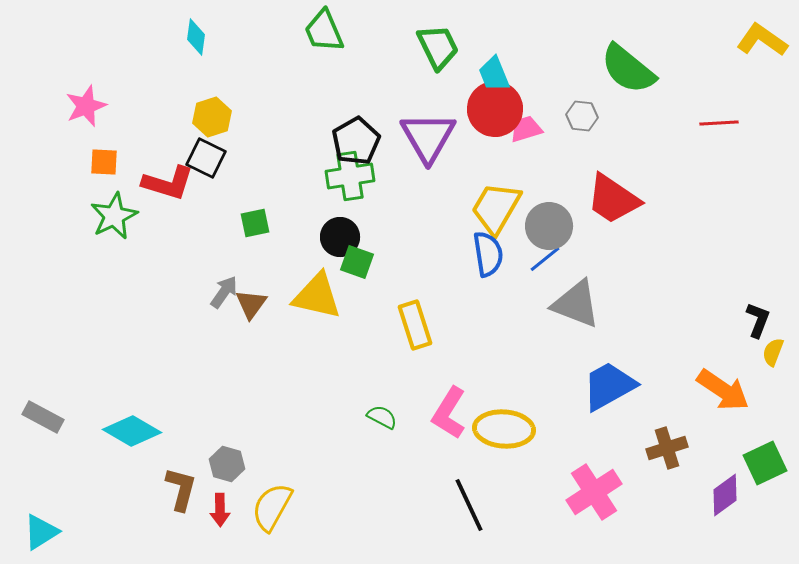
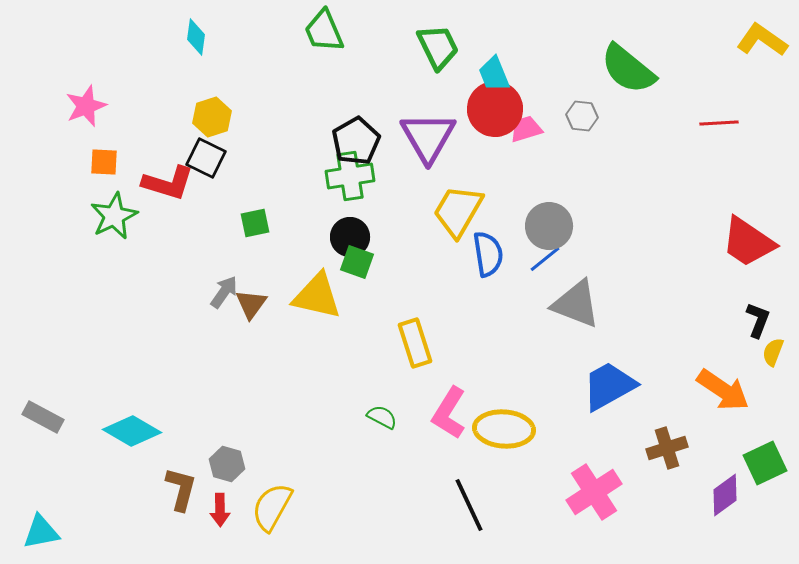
red trapezoid at (613, 199): moved 135 px right, 43 px down
yellow trapezoid at (496, 208): moved 38 px left, 3 px down
black circle at (340, 237): moved 10 px right
yellow rectangle at (415, 325): moved 18 px down
cyan triangle at (41, 532): rotated 21 degrees clockwise
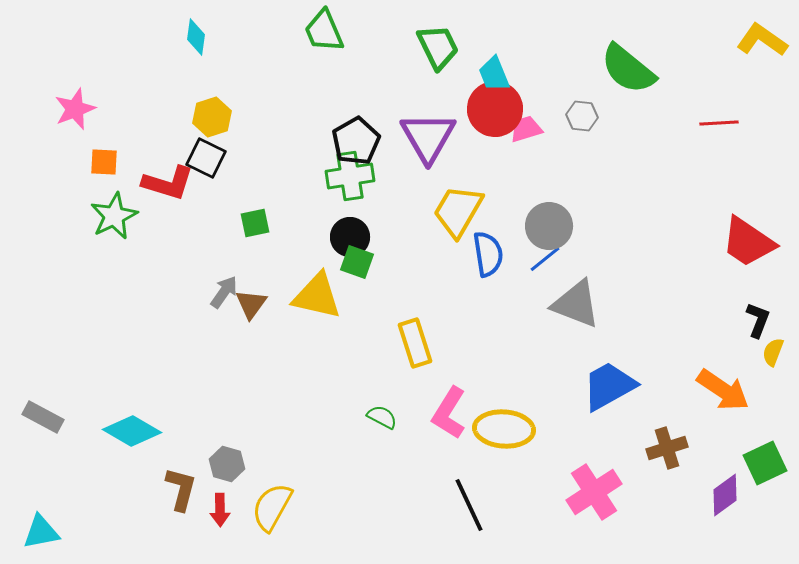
pink star at (86, 106): moved 11 px left, 3 px down
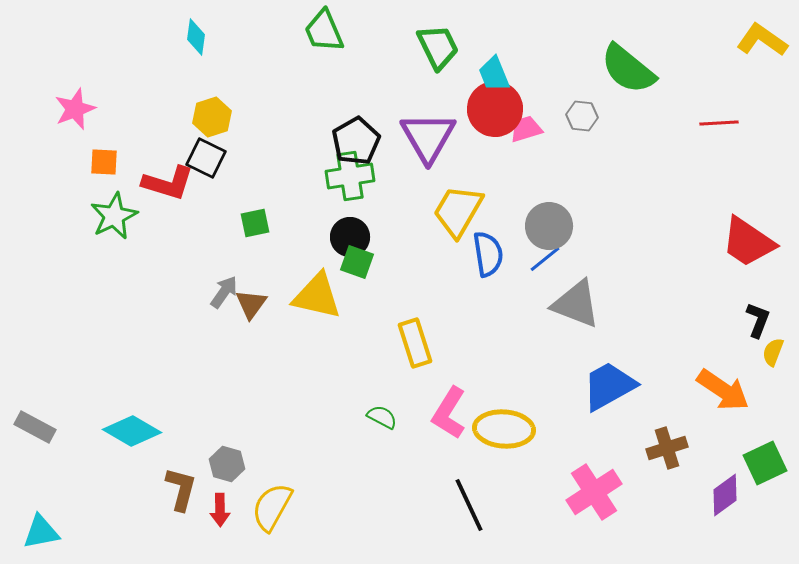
gray rectangle at (43, 417): moved 8 px left, 10 px down
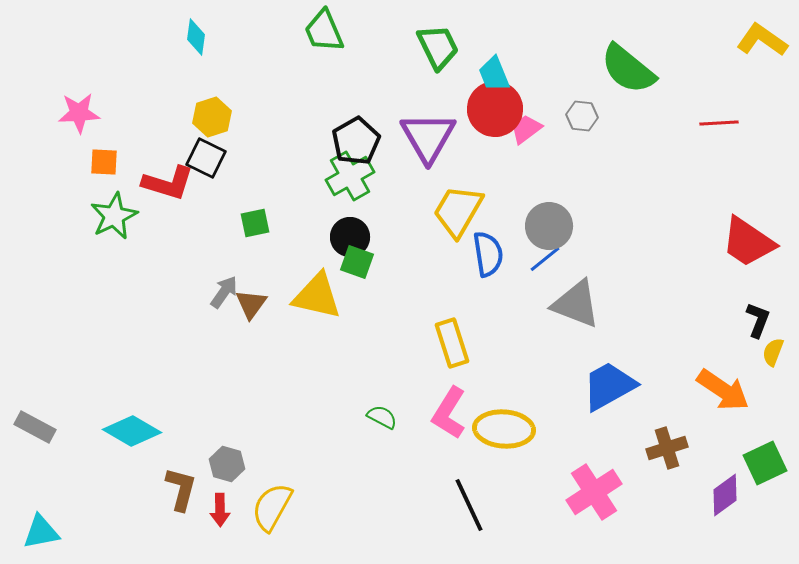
pink star at (75, 109): moved 4 px right, 4 px down; rotated 18 degrees clockwise
pink trapezoid at (526, 129): rotated 20 degrees counterclockwise
green cross at (350, 176): rotated 21 degrees counterclockwise
yellow rectangle at (415, 343): moved 37 px right
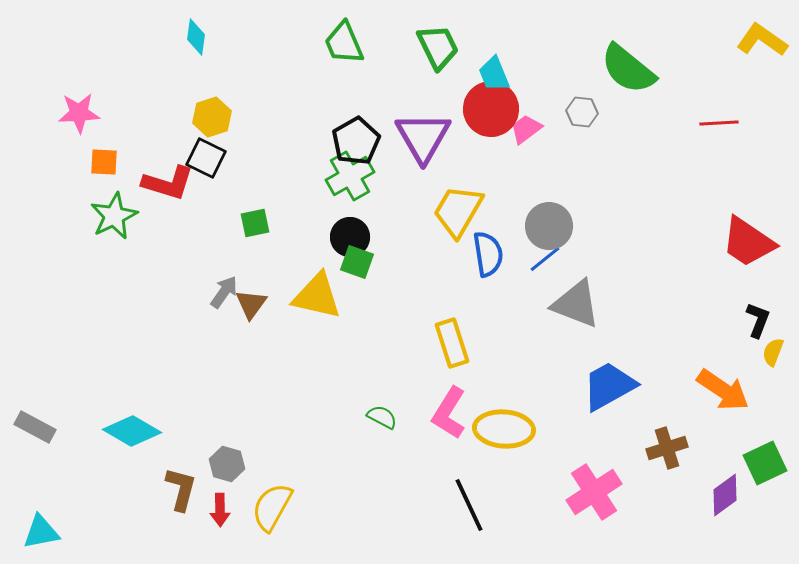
green trapezoid at (324, 31): moved 20 px right, 12 px down
red circle at (495, 109): moved 4 px left
gray hexagon at (582, 116): moved 4 px up
purple triangle at (428, 137): moved 5 px left
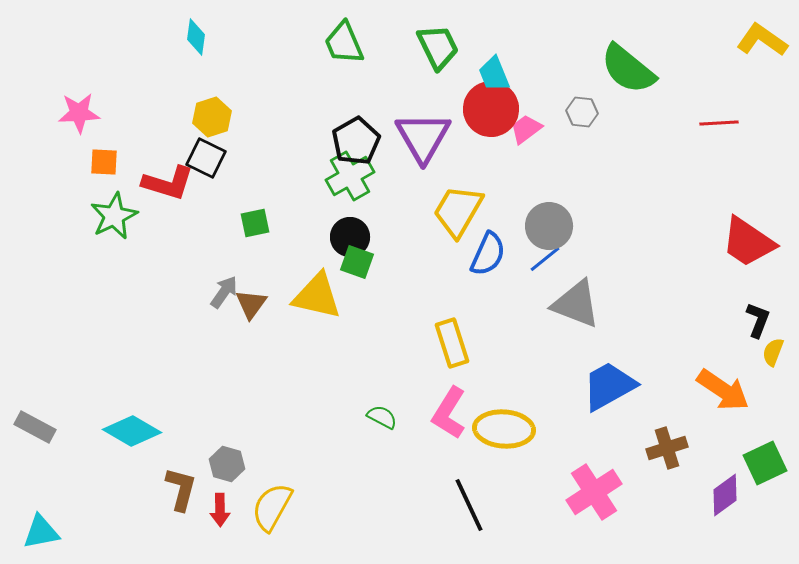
blue semicircle at (488, 254): rotated 33 degrees clockwise
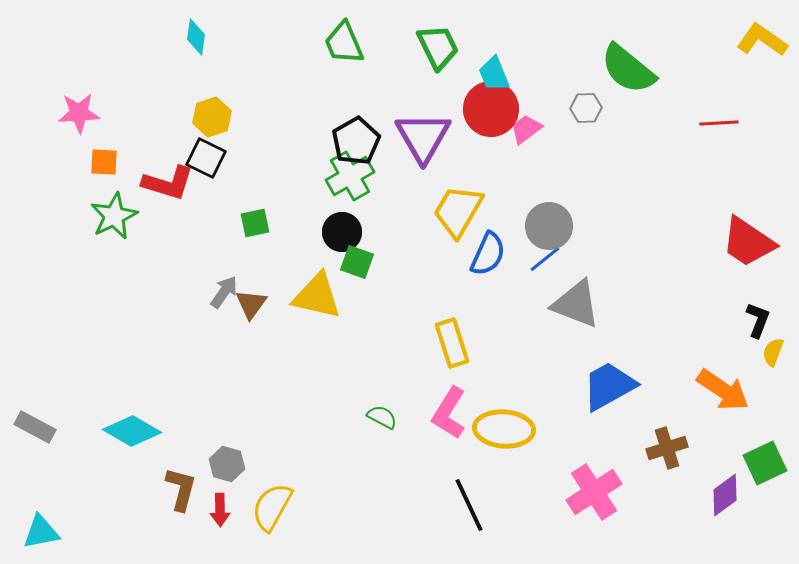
gray hexagon at (582, 112): moved 4 px right, 4 px up; rotated 8 degrees counterclockwise
black circle at (350, 237): moved 8 px left, 5 px up
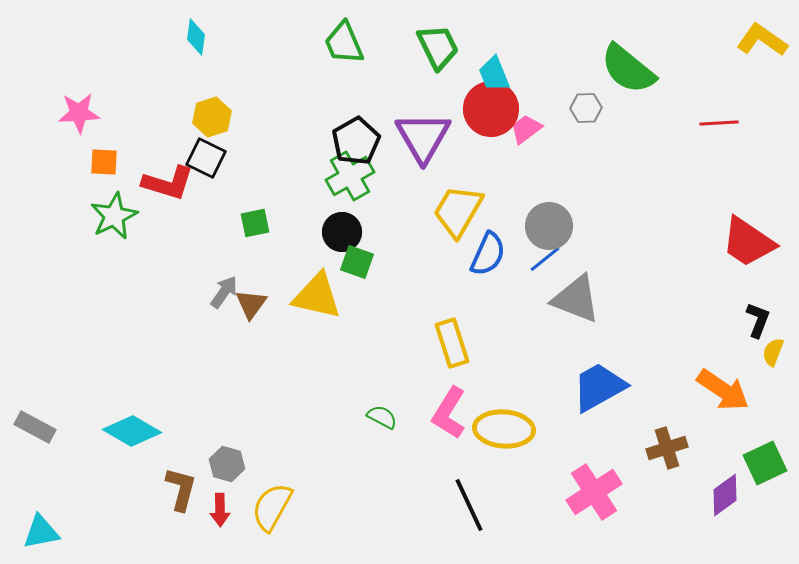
gray triangle at (576, 304): moved 5 px up
blue trapezoid at (609, 386): moved 10 px left, 1 px down
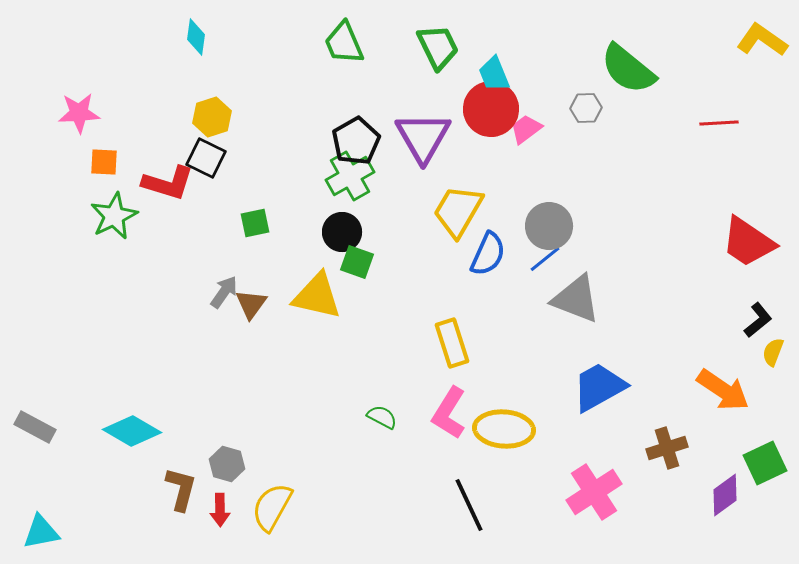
black L-shape at (758, 320): rotated 30 degrees clockwise
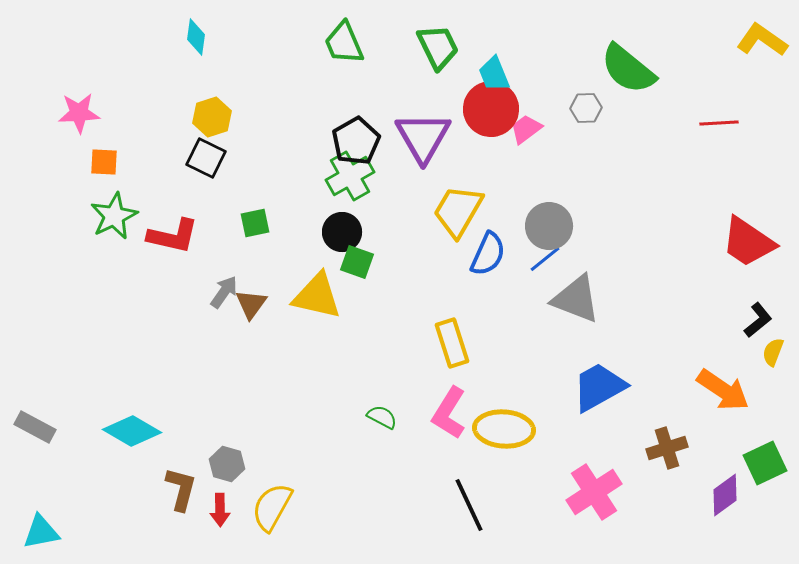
red L-shape at (168, 183): moved 5 px right, 53 px down; rotated 4 degrees counterclockwise
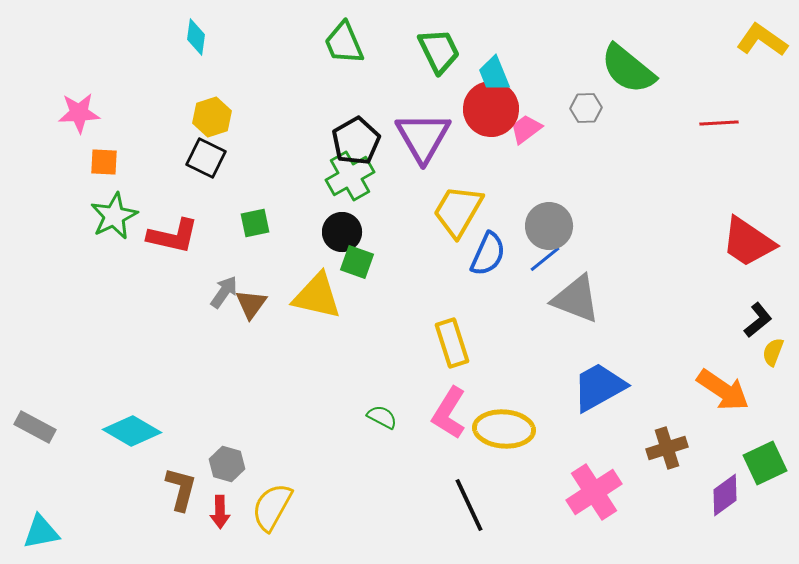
green trapezoid at (438, 47): moved 1 px right, 4 px down
red arrow at (220, 510): moved 2 px down
